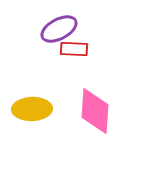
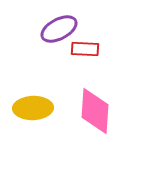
red rectangle: moved 11 px right
yellow ellipse: moved 1 px right, 1 px up
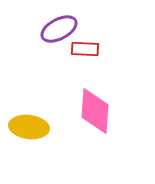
yellow ellipse: moved 4 px left, 19 px down; rotated 9 degrees clockwise
